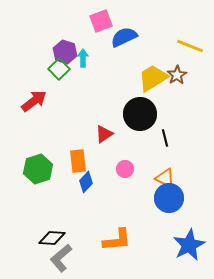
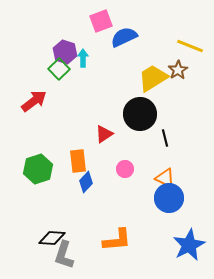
brown star: moved 1 px right, 5 px up
gray L-shape: moved 3 px right, 3 px up; rotated 32 degrees counterclockwise
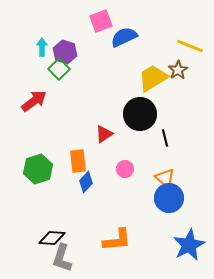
cyan arrow: moved 41 px left, 11 px up
orange triangle: rotated 15 degrees clockwise
gray L-shape: moved 2 px left, 3 px down
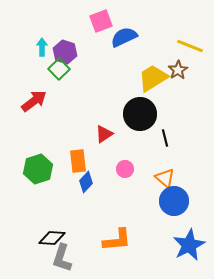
blue circle: moved 5 px right, 3 px down
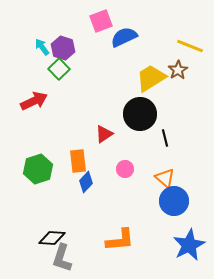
cyan arrow: rotated 36 degrees counterclockwise
purple hexagon: moved 2 px left, 4 px up
yellow trapezoid: moved 2 px left
red arrow: rotated 12 degrees clockwise
orange L-shape: moved 3 px right
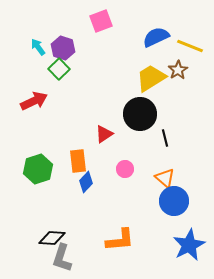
blue semicircle: moved 32 px right
cyan arrow: moved 4 px left
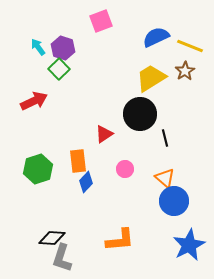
brown star: moved 7 px right, 1 px down
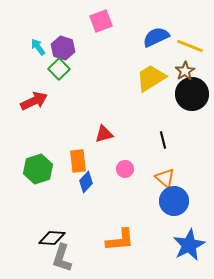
black circle: moved 52 px right, 20 px up
red triangle: rotated 18 degrees clockwise
black line: moved 2 px left, 2 px down
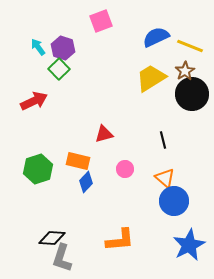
orange rectangle: rotated 70 degrees counterclockwise
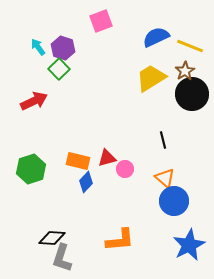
red triangle: moved 3 px right, 24 px down
green hexagon: moved 7 px left
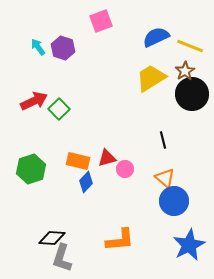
green square: moved 40 px down
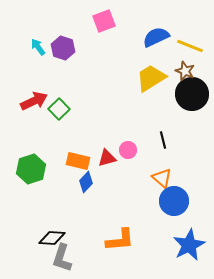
pink square: moved 3 px right
brown star: rotated 18 degrees counterclockwise
pink circle: moved 3 px right, 19 px up
orange triangle: moved 3 px left
